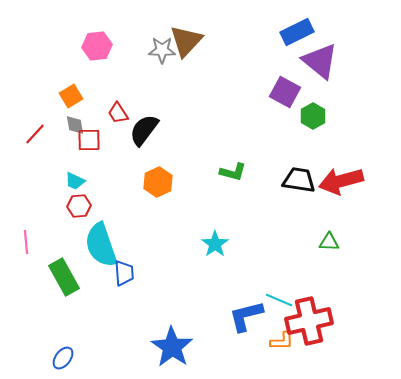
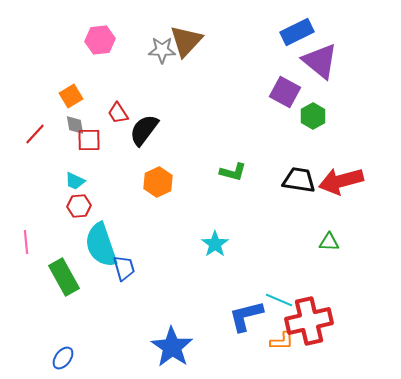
pink hexagon: moved 3 px right, 6 px up
blue trapezoid: moved 5 px up; rotated 12 degrees counterclockwise
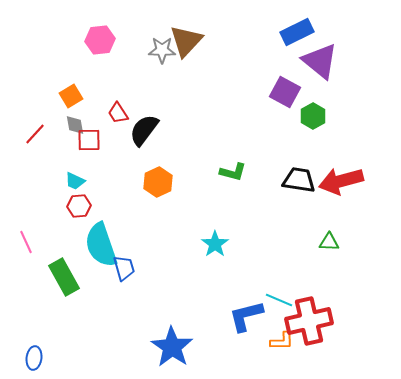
pink line: rotated 20 degrees counterclockwise
blue ellipse: moved 29 px left; rotated 30 degrees counterclockwise
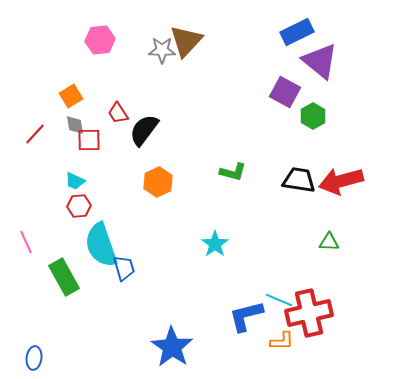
red cross: moved 8 px up
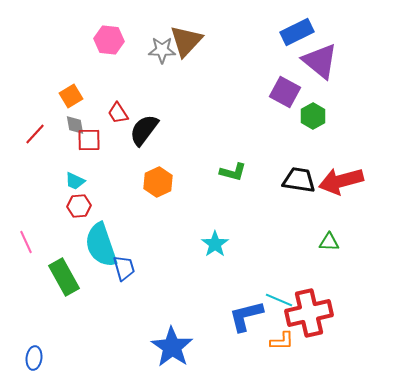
pink hexagon: moved 9 px right; rotated 12 degrees clockwise
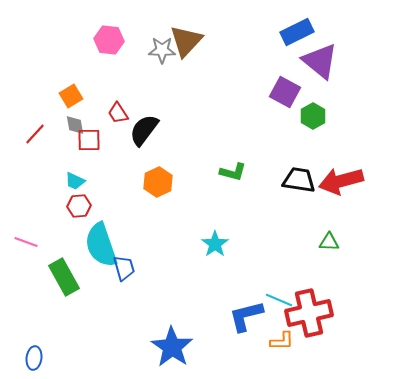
pink line: rotated 45 degrees counterclockwise
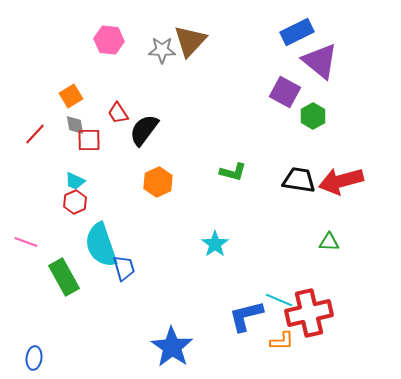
brown triangle: moved 4 px right
red hexagon: moved 4 px left, 4 px up; rotated 20 degrees counterclockwise
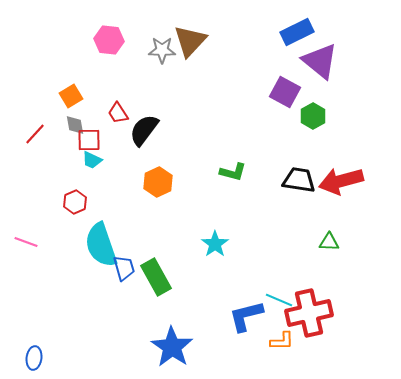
cyan trapezoid: moved 17 px right, 21 px up
green rectangle: moved 92 px right
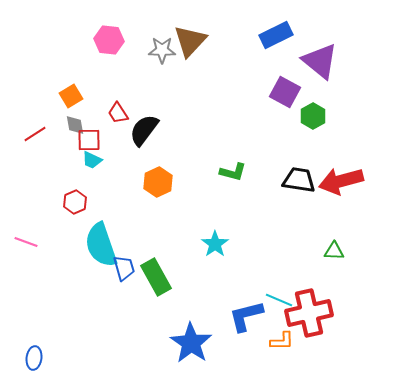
blue rectangle: moved 21 px left, 3 px down
red line: rotated 15 degrees clockwise
green triangle: moved 5 px right, 9 px down
blue star: moved 19 px right, 4 px up
